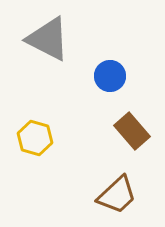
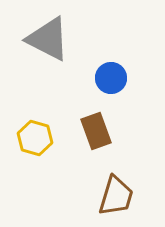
blue circle: moved 1 px right, 2 px down
brown rectangle: moved 36 px left; rotated 21 degrees clockwise
brown trapezoid: moved 1 px left, 1 px down; rotated 30 degrees counterclockwise
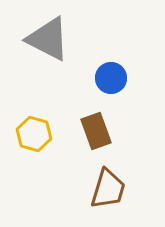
yellow hexagon: moved 1 px left, 4 px up
brown trapezoid: moved 8 px left, 7 px up
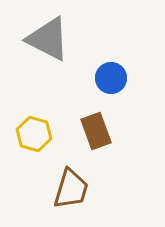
brown trapezoid: moved 37 px left
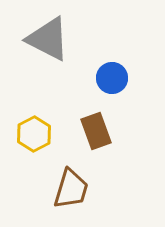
blue circle: moved 1 px right
yellow hexagon: rotated 16 degrees clockwise
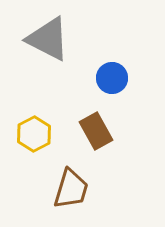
brown rectangle: rotated 9 degrees counterclockwise
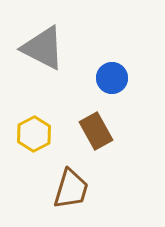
gray triangle: moved 5 px left, 9 px down
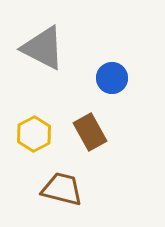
brown rectangle: moved 6 px left, 1 px down
brown trapezoid: moved 9 px left; rotated 93 degrees counterclockwise
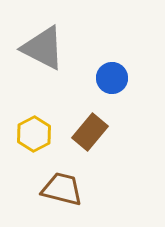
brown rectangle: rotated 69 degrees clockwise
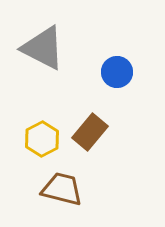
blue circle: moved 5 px right, 6 px up
yellow hexagon: moved 8 px right, 5 px down
